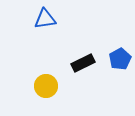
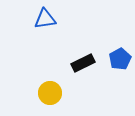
yellow circle: moved 4 px right, 7 px down
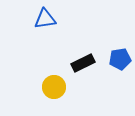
blue pentagon: rotated 20 degrees clockwise
yellow circle: moved 4 px right, 6 px up
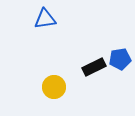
black rectangle: moved 11 px right, 4 px down
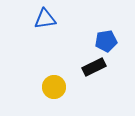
blue pentagon: moved 14 px left, 18 px up
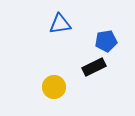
blue triangle: moved 15 px right, 5 px down
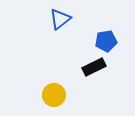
blue triangle: moved 5 px up; rotated 30 degrees counterclockwise
yellow circle: moved 8 px down
